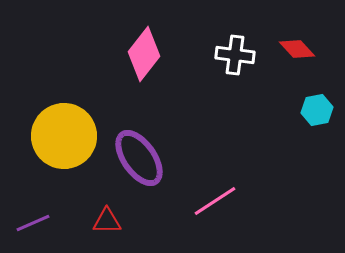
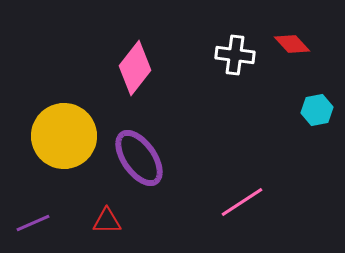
red diamond: moved 5 px left, 5 px up
pink diamond: moved 9 px left, 14 px down
pink line: moved 27 px right, 1 px down
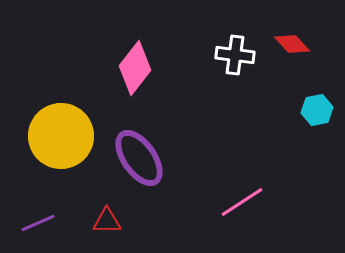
yellow circle: moved 3 px left
purple line: moved 5 px right
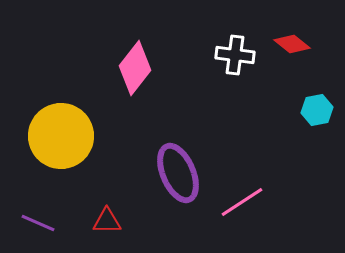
red diamond: rotated 9 degrees counterclockwise
purple ellipse: moved 39 px right, 15 px down; rotated 12 degrees clockwise
purple line: rotated 48 degrees clockwise
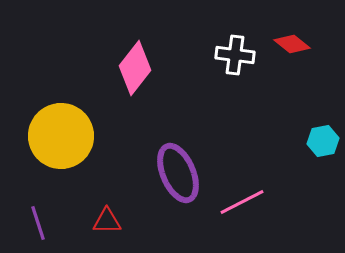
cyan hexagon: moved 6 px right, 31 px down
pink line: rotated 6 degrees clockwise
purple line: rotated 48 degrees clockwise
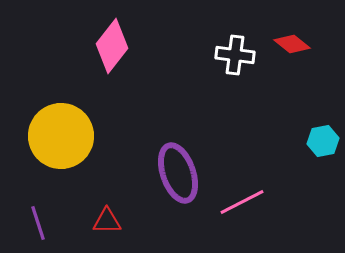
pink diamond: moved 23 px left, 22 px up
purple ellipse: rotated 4 degrees clockwise
